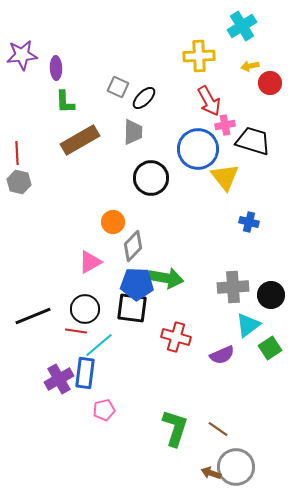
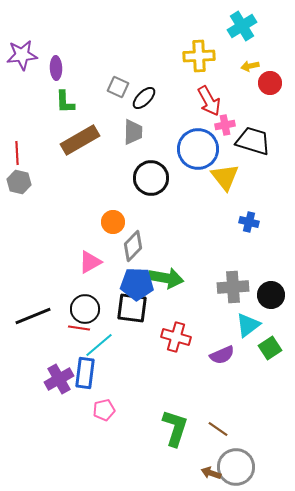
red line at (76, 331): moved 3 px right, 3 px up
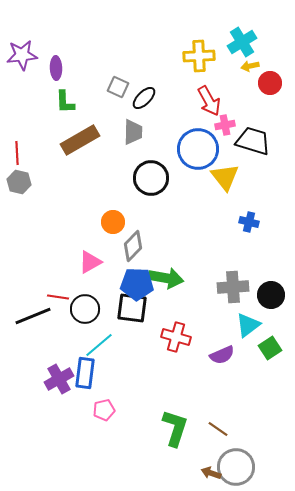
cyan cross at (242, 26): moved 16 px down
red line at (79, 328): moved 21 px left, 31 px up
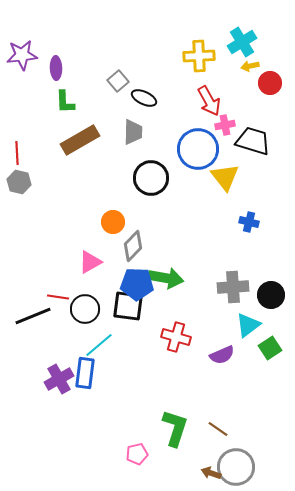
gray square at (118, 87): moved 6 px up; rotated 25 degrees clockwise
black ellipse at (144, 98): rotated 70 degrees clockwise
black square at (132, 308): moved 4 px left, 2 px up
pink pentagon at (104, 410): moved 33 px right, 44 px down
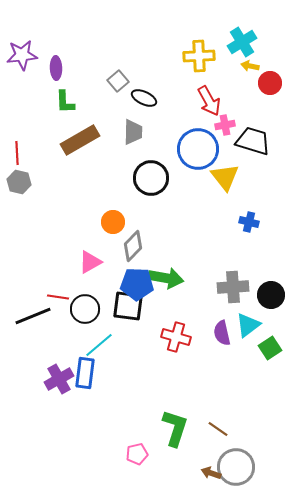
yellow arrow at (250, 66): rotated 24 degrees clockwise
purple semicircle at (222, 355): moved 22 px up; rotated 100 degrees clockwise
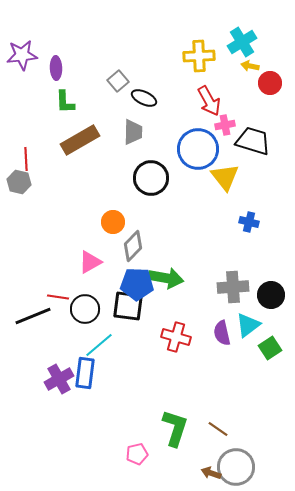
red line at (17, 153): moved 9 px right, 6 px down
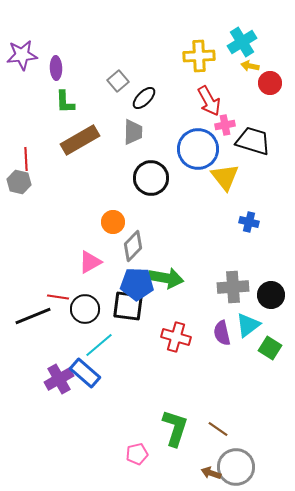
black ellipse at (144, 98): rotated 70 degrees counterclockwise
green square at (270, 348): rotated 25 degrees counterclockwise
blue rectangle at (85, 373): rotated 56 degrees counterclockwise
